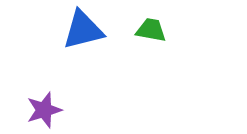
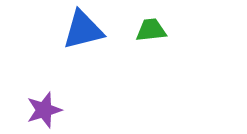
green trapezoid: rotated 16 degrees counterclockwise
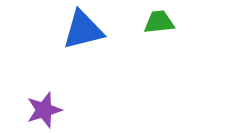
green trapezoid: moved 8 px right, 8 px up
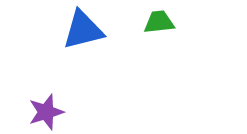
purple star: moved 2 px right, 2 px down
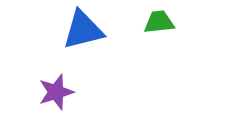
purple star: moved 10 px right, 20 px up
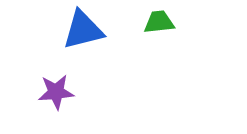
purple star: rotated 12 degrees clockwise
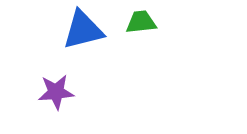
green trapezoid: moved 18 px left
